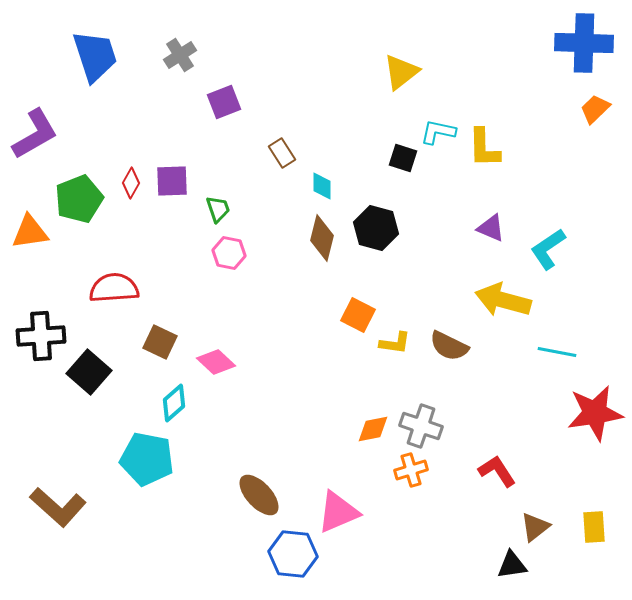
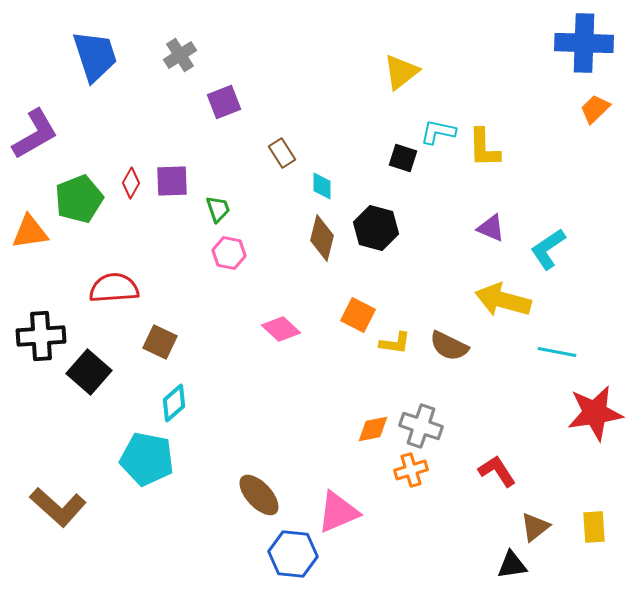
pink diamond at (216, 362): moved 65 px right, 33 px up
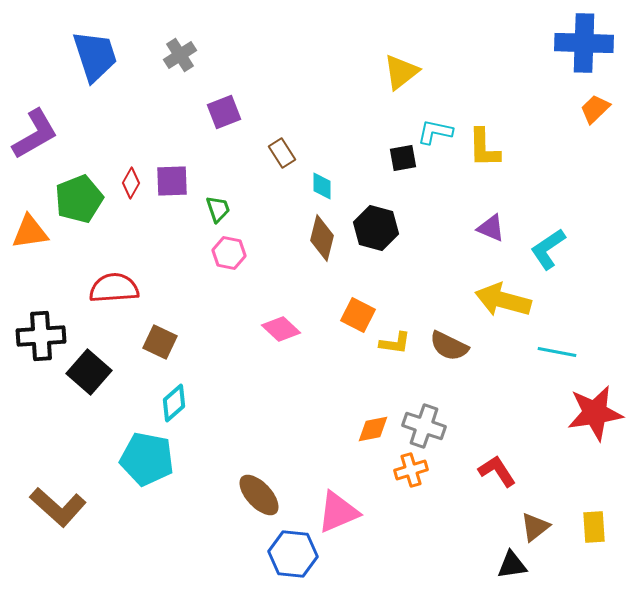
purple square at (224, 102): moved 10 px down
cyan L-shape at (438, 132): moved 3 px left
black square at (403, 158): rotated 28 degrees counterclockwise
gray cross at (421, 426): moved 3 px right
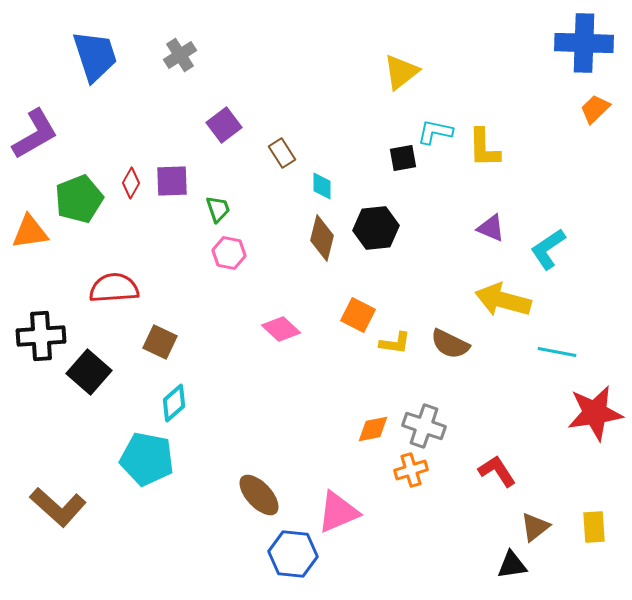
purple square at (224, 112): moved 13 px down; rotated 16 degrees counterclockwise
black hexagon at (376, 228): rotated 21 degrees counterclockwise
brown semicircle at (449, 346): moved 1 px right, 2 px up
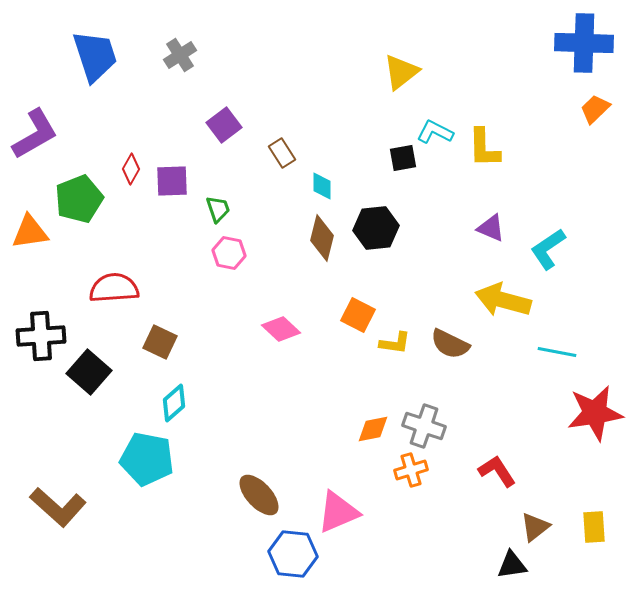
cyan L-shape at (435, 132): rotated 15 degrees clockwise
red diamond at (131, 183): moved 14 px up
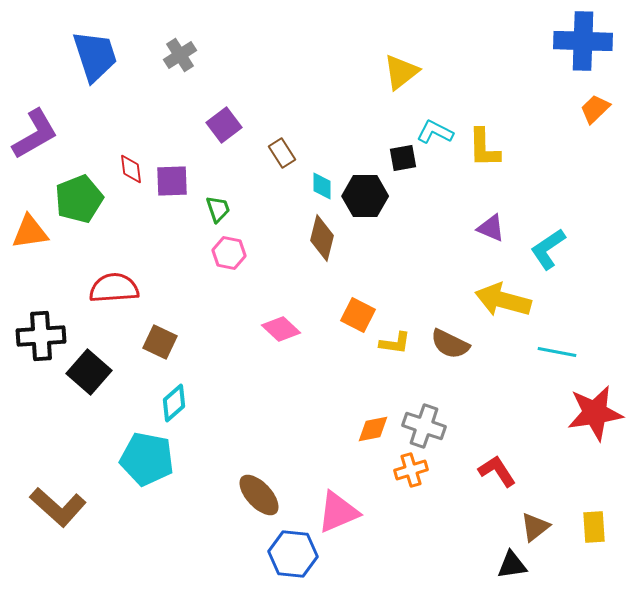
blue cross at (584, 43): moved 1 px left, 2 px up
red diamond at (131, 169): rotated 36 degrees counterclockwise
black hexagon at (376, 228): moved 11 px left, 32 px up; rotated 6 degrees clockwise
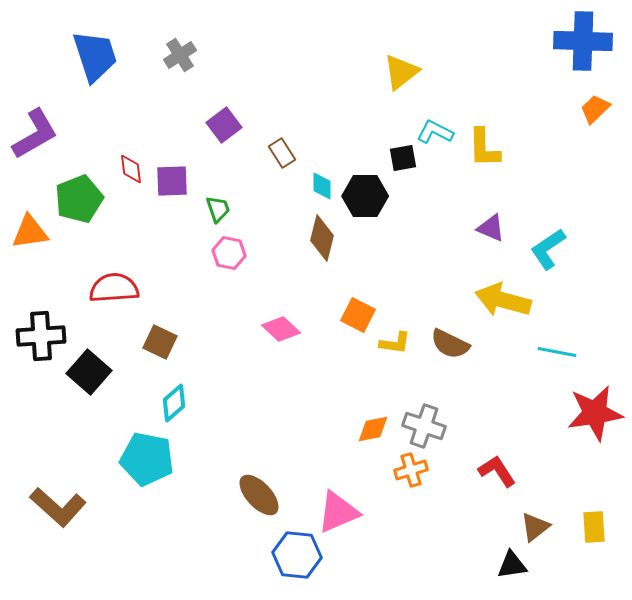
blue hexagon at (293, 554): moved 4 px right, 1 px down
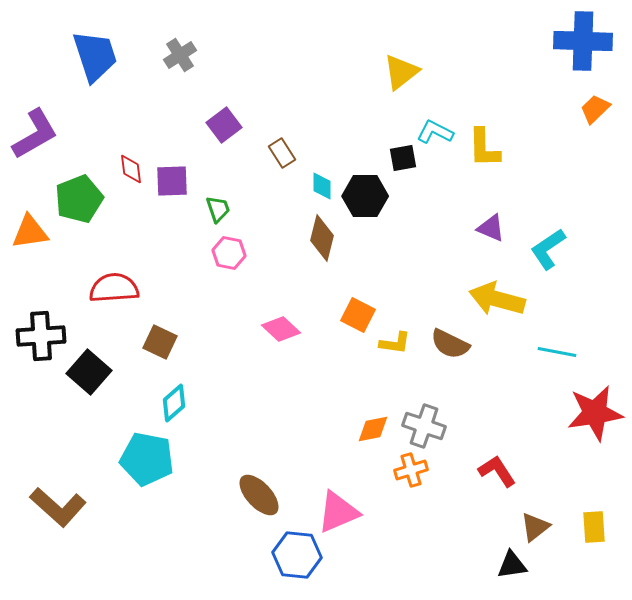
yellow arrow at (503, 300): moved 6 px left, 1 px up
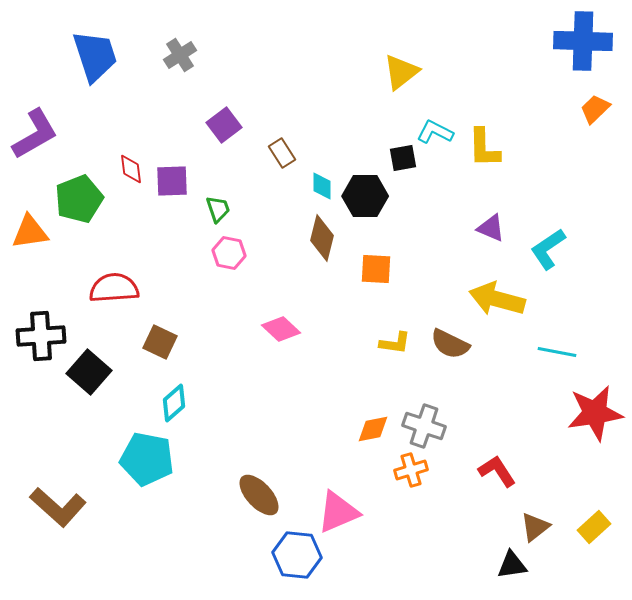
orange square at (358, 315): moved 18 px right, 46 px up; rotated 24 degrees counterclockwise
yellow rectangle at (594, 527): rotated 52 degrees clockwise
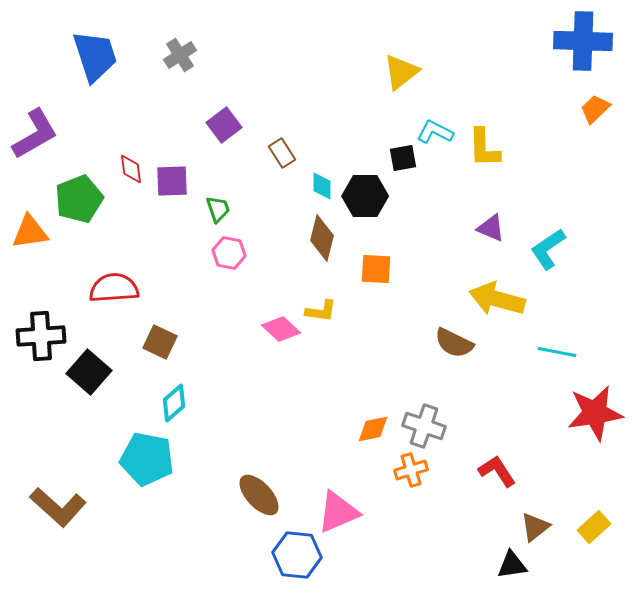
yellow L-shape at (395, 343): moved 74 px left, 32 px up
brown semicircle at (450, 344): moved 4 px right, 1 px up
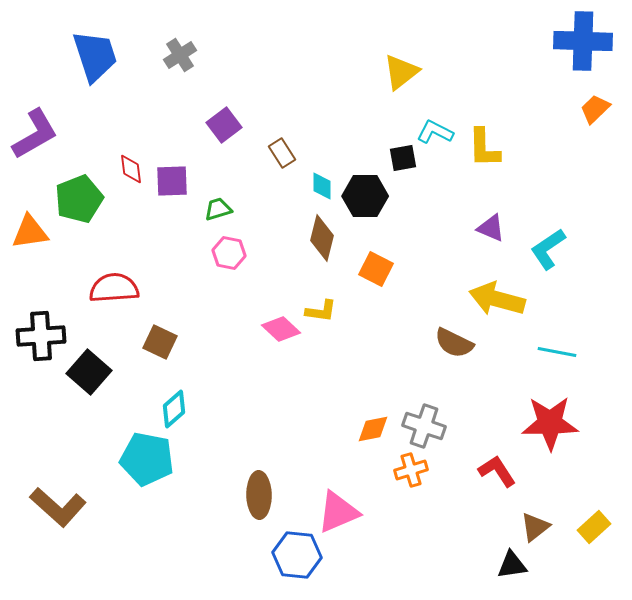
green trapezoid at (218, 209): rotated 88 degrees counterclockwise
orange square at (376, 269): rotated 24 degrees clockwise
cyan diamond at (174, 403): moved 6 px down
red star at (595, 413): moved 45 px left, 10 px down; rotated 8 degrees clockwise
brown ellipse at (259, 495): rotated 42 degrees clockwise
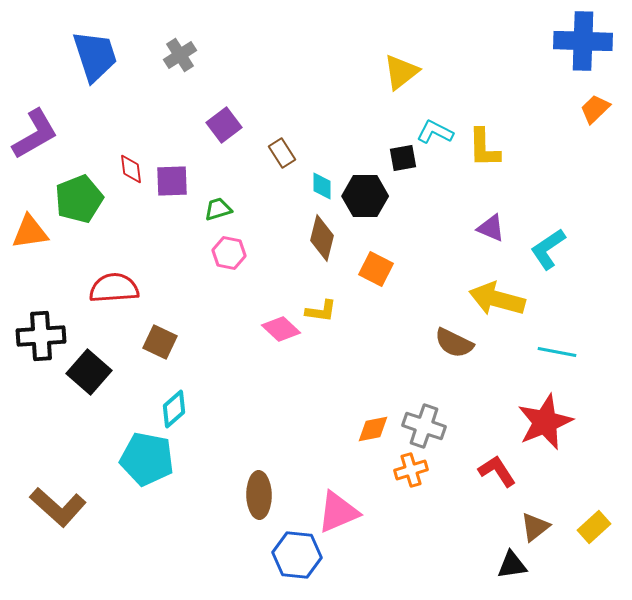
red star at (550, 423): moved 5 px left, 1 px up; rotated 22 degrees counterclockwise
